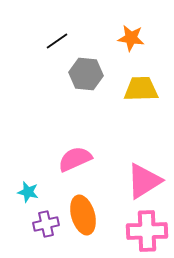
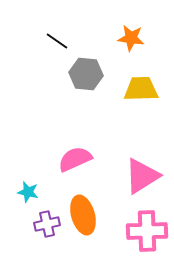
black line: rotated 70 degrees clockwise
pink triangle: moved 2 px left, 5 px up
purple cross: moved 1 px right
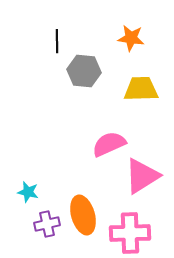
black line: rotated 55 degrees clockwise
gray hexagon: moved 2 px left, 3 px up
pink semicircle: moved 34 px right, 15 px up
pink cross: moved 17 px left, 2 px down
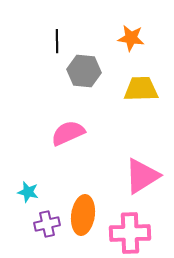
pink semicircle: moved 41 px left, 11 px up
orange ellipse: rotated 24 degrees clockwise
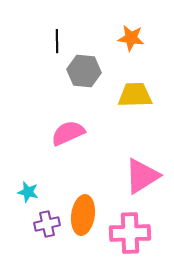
yellow trapezoid: moved 6 px left, 6 px down
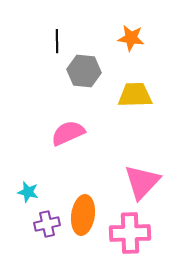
pink triangle: moved 6 px down; rotated 15 degrees counterclockwise
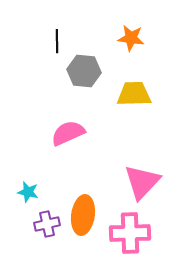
yellow trapezoid: moved 1 px left, 1 px up
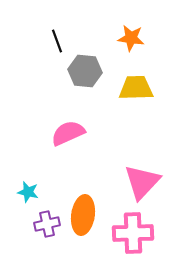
black line: rotated 20 degrees counterclockwise
gray hexagon: moved 1 px right
yellow trapezoid: moved 2 px right, 6 px up
pink cross: moved 3 px right
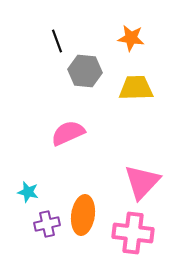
pink cross: rotated 9 degrees clockwise
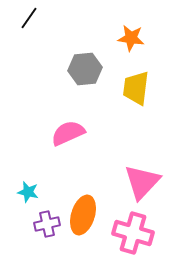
black line: moved 28 px left, 23 px up; rotated 55 degrees clockwise
gray hexagon: moved 2 px up; rotated 12 degrees counterclockwise
yellow trapezoid: rotated 81 degrees counterclockwise
orange ellipse: rotated 9 degrees clockwise
pink cross: rotated 9 degrees clockwise
